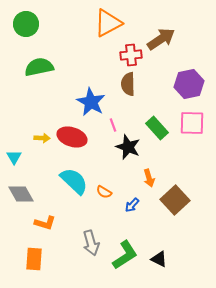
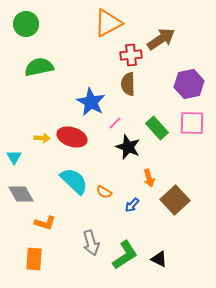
pink line: moved 2 px right, 2 px up; rotated 64 degrees clockwise
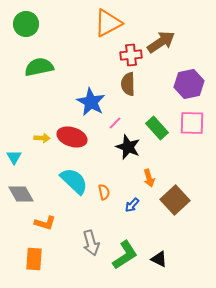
brown arrow: moved 3 px down
orange semicircle: rotated 133 degrees counterclockwise
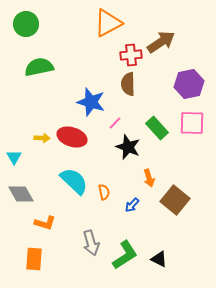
blue star: rotated 12 degrees counterclockwise
brown square: rotated 8 degrees counterclockwise
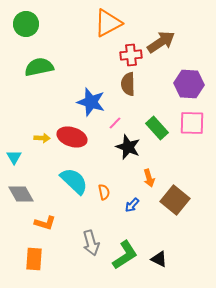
purple hexagon: rotated 16 degrees clockwise
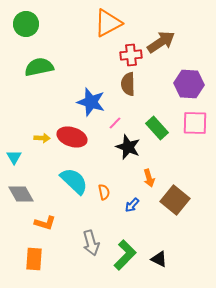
pink square: moved 3 px right
green L-shape: rotated 12 degrees counterclockwise
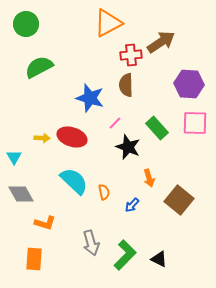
green semicircle: rotated 16 degrees counterclockwise
brown semicircle: moved 2 px left, 1 px down
blue star: moved 1 px left, 4 px up
brown square: moved 4 px right
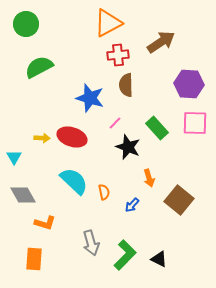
red cross: moved 13 px left
gray diamond: moved 2 px right, 1 px down
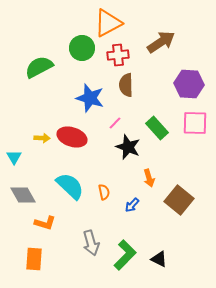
green circle: moved 56 px right, 24 px down
cyan semicircle: moved 4 px left, 5 px down
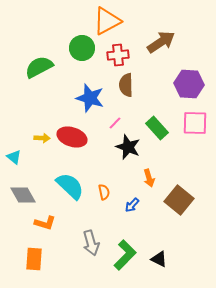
orange triangle: moved 1 px left, 2 px up
cyan triangle: rotated 21 degrees counterclockwise
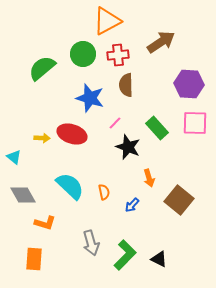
green circle: moved 1 px right, 6 px down
green semicircle: moved 3 px right, 1 px down; rotated 12 degrees counterclockwise
red ellipse: moved 3 px up
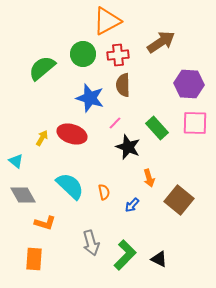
brown semicircle: moved 3 px left
yellow arrow: rotated 63 degrees counterclockwise
cyan triangle: moved 2 px right, 4 px down
